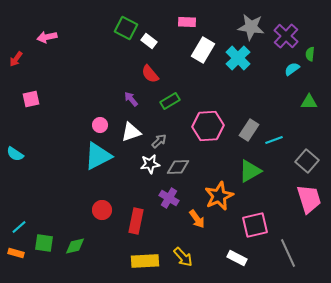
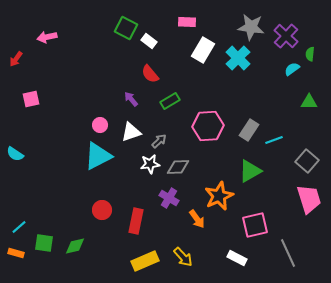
yellow rectangle at (145, 261): rotated 20 degrees counterclockwise
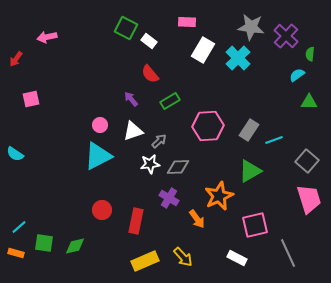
cyan semicircle at (292, 69): moved 5 px right, 6 px down
white triangle at (131, 132): moved 2 px right, 1 px up
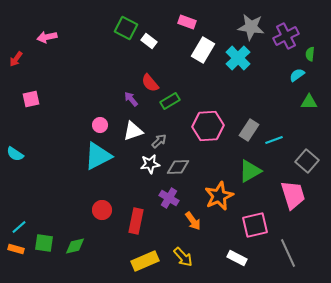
pink rectangle at (187, 22): rotated 18 degrees clockwise
purple cross at (286, 36): rotated 20 degrees clockwise
red semicircle at (150, 74): moved 9 px down
pink trapezoid at (309, 199): moved 16 px left, 4 px up
orange arrow at (197, 219): moved 4 px left, 2 px down
orange rectangle at (16, 253): moved 4 px up
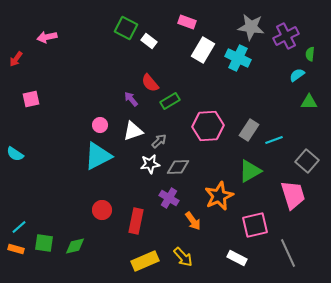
cyan cross at (238, 58): rotated 20 degrees counterclockwise
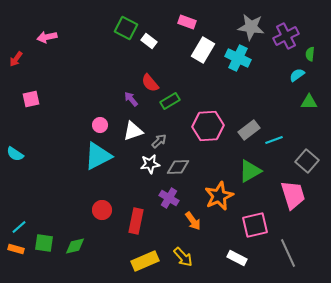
gray rectangle at (249, 130): rotated 20 degrees clockwise
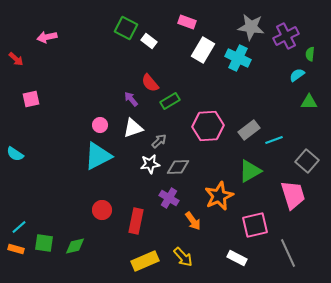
red arrow at (16, 59): rotated 84 degrees counterclockwise
white triangle at (133, 131): moved 3 px up
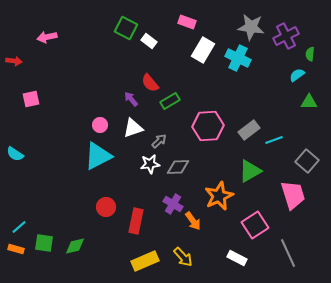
red arrow at (16, 59): moved 2 px left, 2 px down; rotated 35 degrees counterclockwise
purple cross at (169, 198): moved 4 px right, 6 px down
red circle at (102, 210): moved 4 px right, 3 px up
pink square at (255, 225): rotated 20 degrees counterclockwise
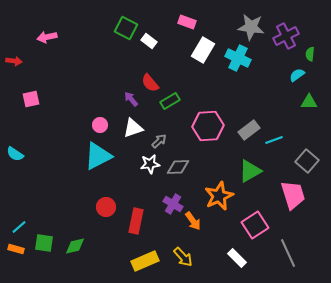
white rectangle at (237, 258): rotated 18 degrees clockwise
